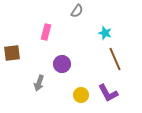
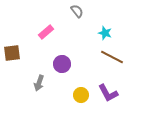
gray semicircle: rotated 72 degrees counterclockwise
pink rectangle: rotated 35 degrees clockwise
brown line: moved 3 px left, 2 px up; rotated 40 degrees counterclockwise
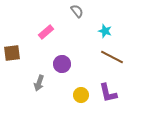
cyan star: moved 2 px up
purple L-shape: rotated 15 degrees clockwise
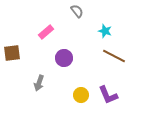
brown line: moved 2 px right, 1 px up
purple circle: moved 2 px right, 6 px up
purple L-shape: moved 2 px down; rotated 10 degrees counterclockwise
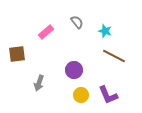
gray semicircle: moved 11 px down
brown square: moved 5 px right, 1 px down
purple circle: moved 10 px right, 12 px down
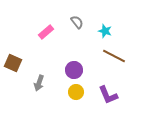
brown square: moved 4 px left, 9 px down; rotated 30 degrees clockwise
yellow circle: moved 5 px left, 3 px up
